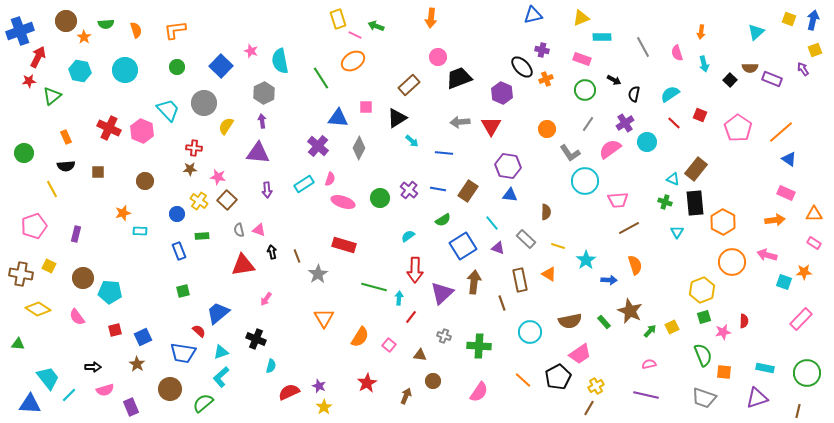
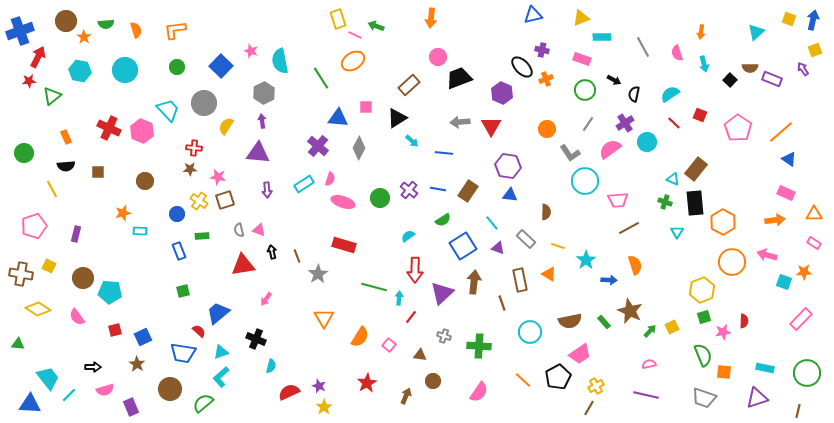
brown square at (227, 200): moved 2 px left; rotated 30 degrees clockwise
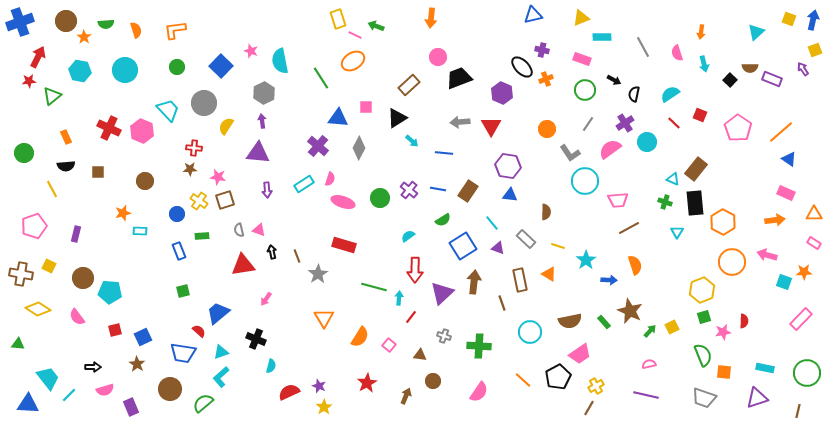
blue cross at (20, 31): moved 9 px up
blue triangle at (30, 404): moved 2 px left
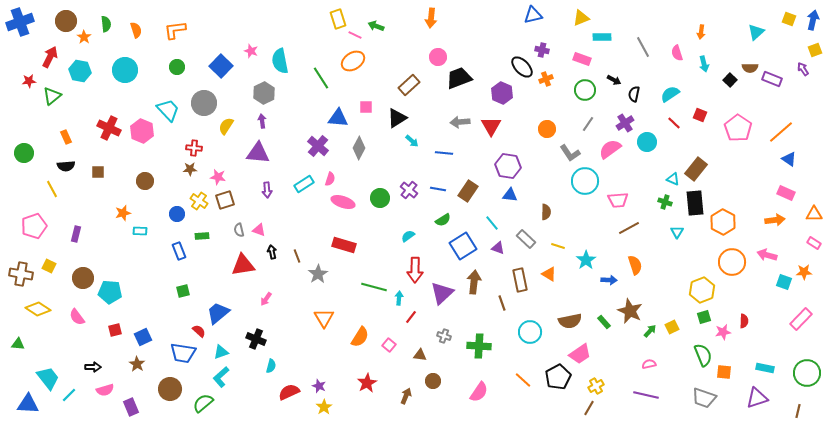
green semicircle at (106, 24): rotated 91 degrees counterclockwise
red arrow at (38, 57): moved 12 px right
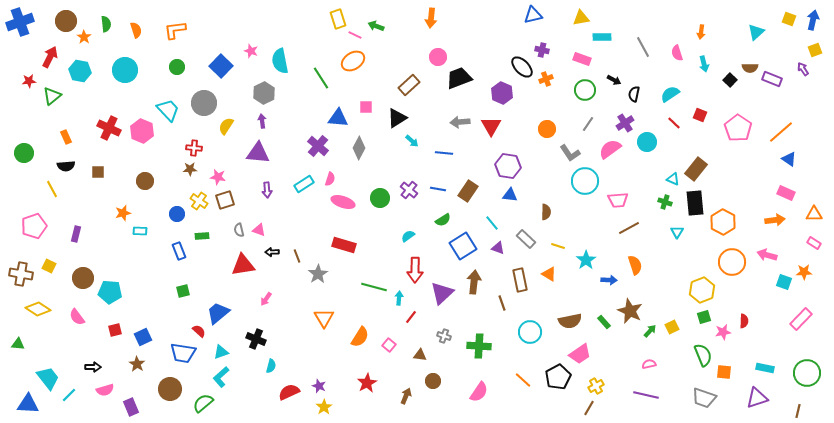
yellow triangle at (581, 18): rotated 12 degrees clockwise
black arrow at (272, 252): rotated 80 degrees counterclockwise
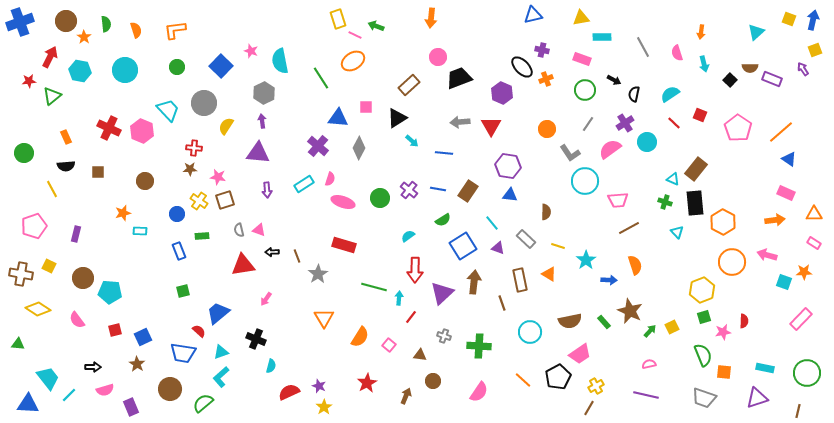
cyan triangle at (677, 232): rotated 16 degrees counterclockwise
pink semicircle at (77, 317): moved 3 px down
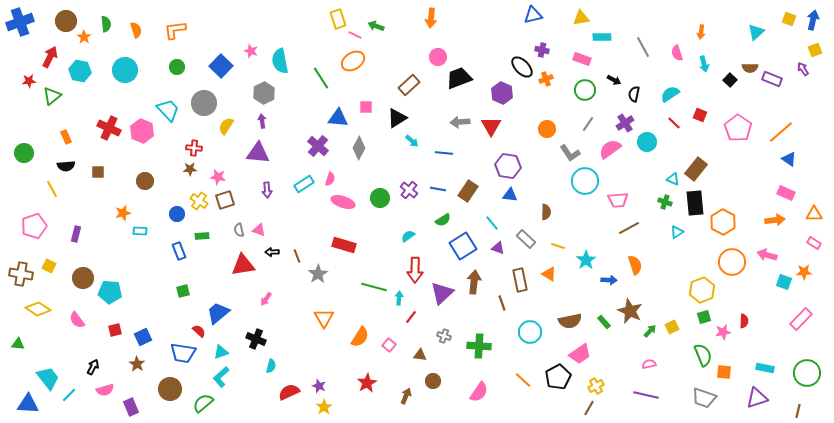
cyan triangle at (677, 232): rotated 40 degrees clockwise
black arrow at (93, 367): rotated 63 degrees counterclockwise
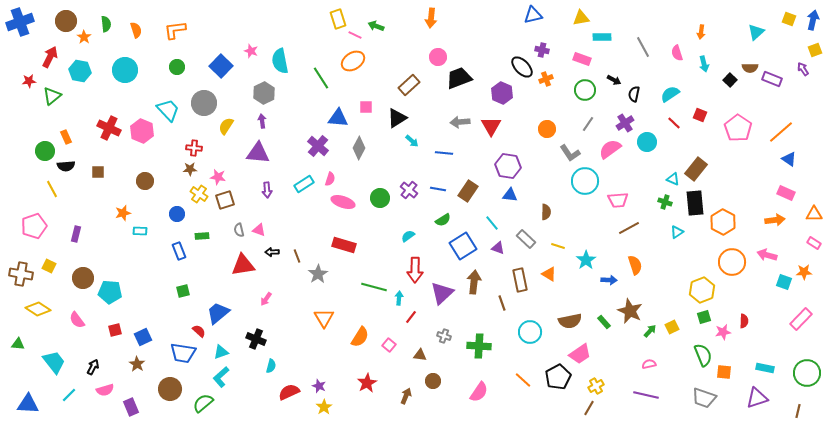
green circle at (24, 153): moved 21 px right, 2 px up
yellow cross at (199, 201): moved 7 px up
cyan trapezoid at (48, 378): moved 6 px right, 16 px up
